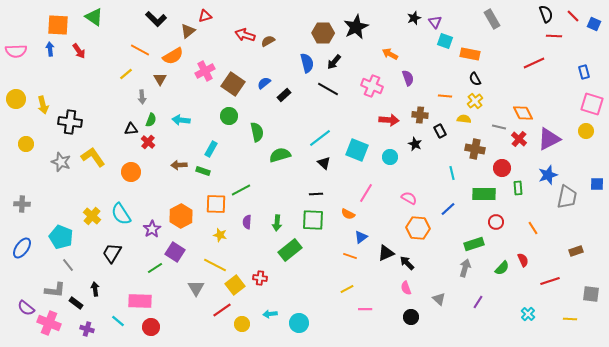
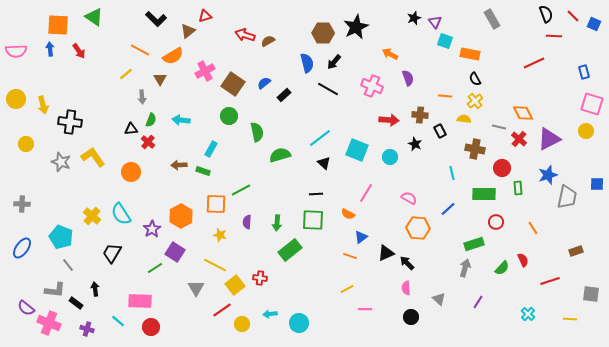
pink semicircle at (406, 288): rotated 16 degrees clockwise
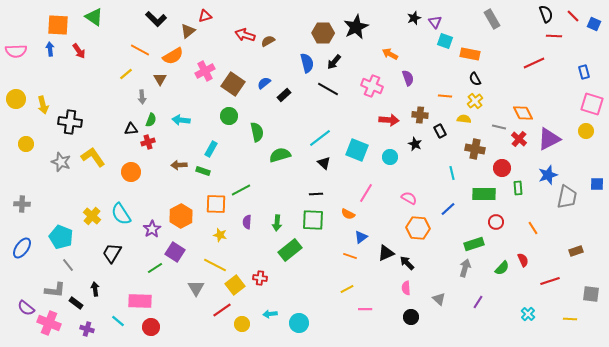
red cross at (148, 142): rotated 32 degrees clockwise
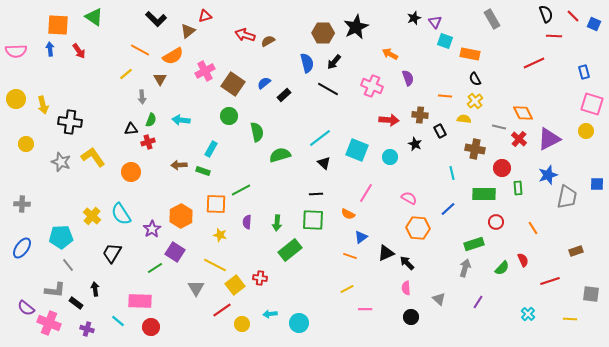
cyan pentagon at (61, 237): rotated 25 degrees counterclockwise
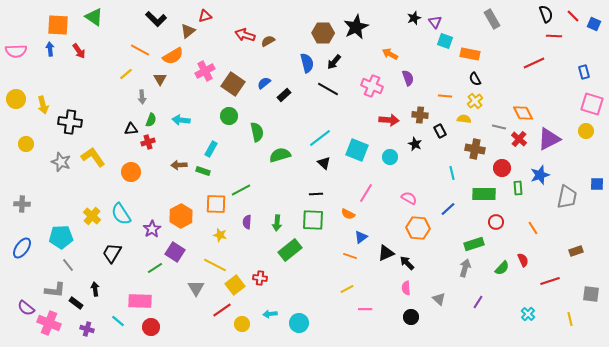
blue star at (548, 175): moved 8 px left
yellow line at (570, 319): rotated 72 degrees clockwise
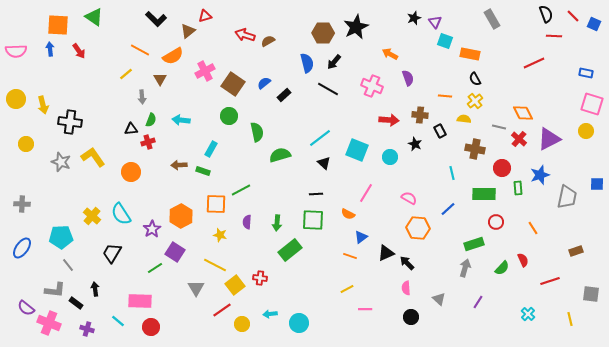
blue rectangle at (584, 72): moved 2 px right, 1 px down; rotated 64 degrees counterclockwise
